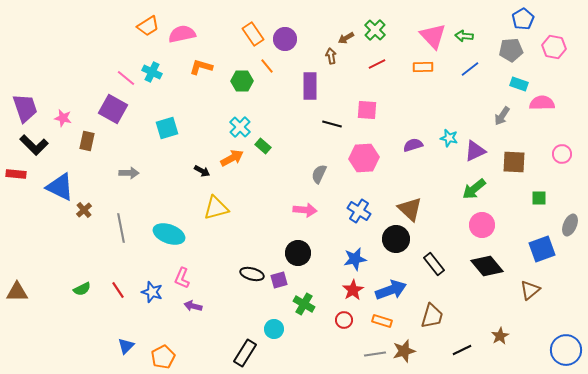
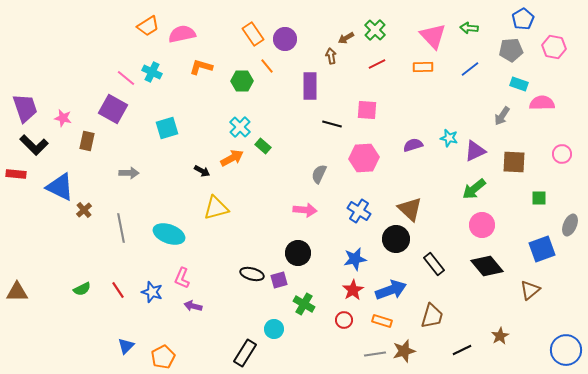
green arrow at (464, 36): moved 5 px right, 8 px up
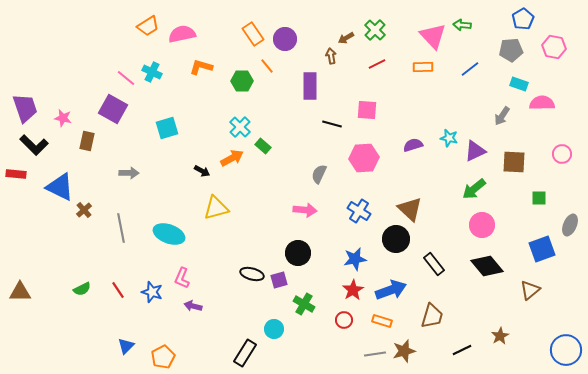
green arrow at (469, 28): moved 7 px left, 3 px up
brown triangle at (17, 292): moved 3 px right
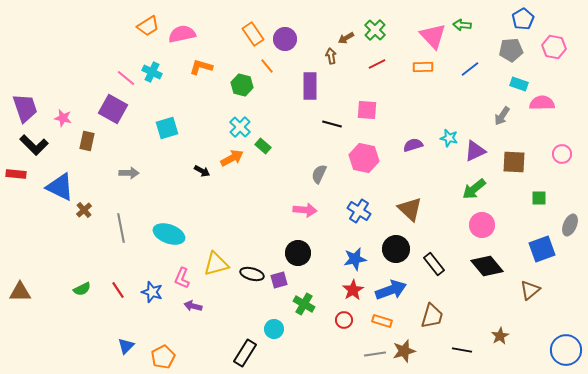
green hexagon at (242, 81): moved 4 px down; rotated 15 degrees clockwise
pink hexagon at (364, 158): rotated 16 degrees clockwise
yellow triangle at (216, 208): moved 56 px down
black circle at (396, 239): moved 10 px down
black line at (462, 350): rotated 36 degrees clockwise
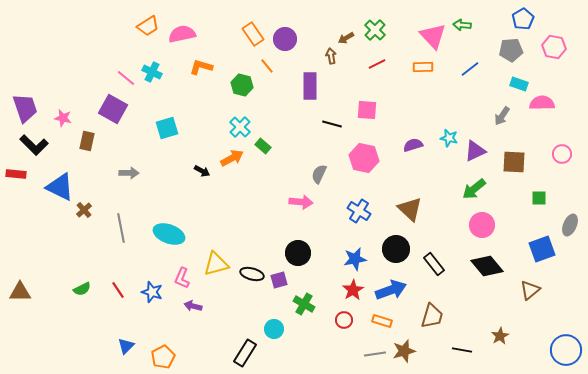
pink arrow at (305, 210): moved 4 px left, 8 px up
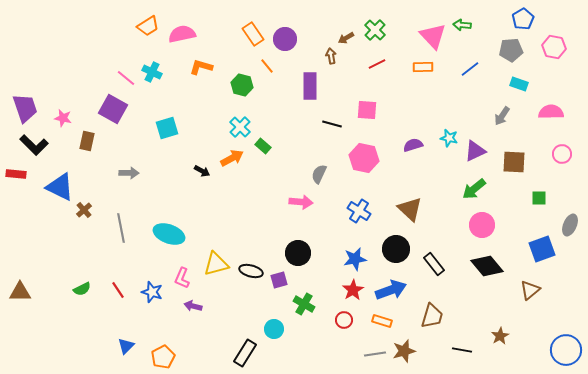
pink semicircle at (542, 103): moved 9 px right, 9 px down
black ellipse at (252, 274): moved 1 px left, 3 px up
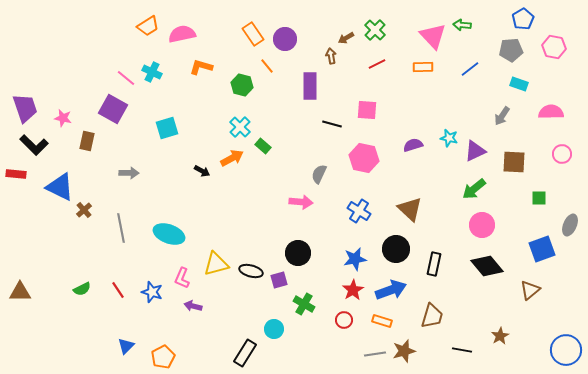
black rectangle at (434, 264): rotated 50 degrees clockwise
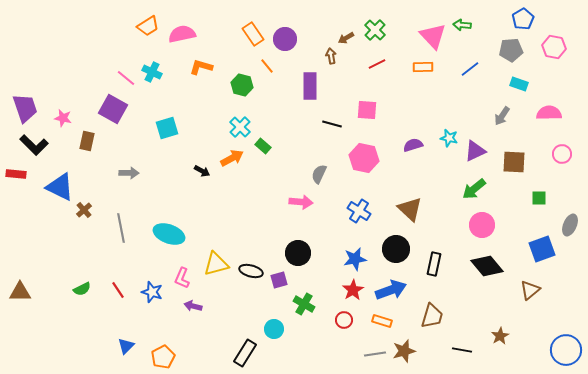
pink semicircle at (551, 112): moved 2 px left, 1 px down
